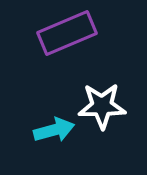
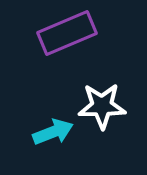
cyan arrow: moved 1 px left, 2 px down; rotated 6 degrees counterclockwise
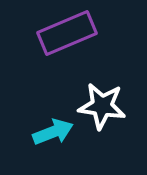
white star: rotated 9 degrees clockwise
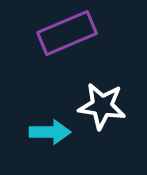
cyan arrow: moved 3 px left; rotated 21 degrees clockwise
